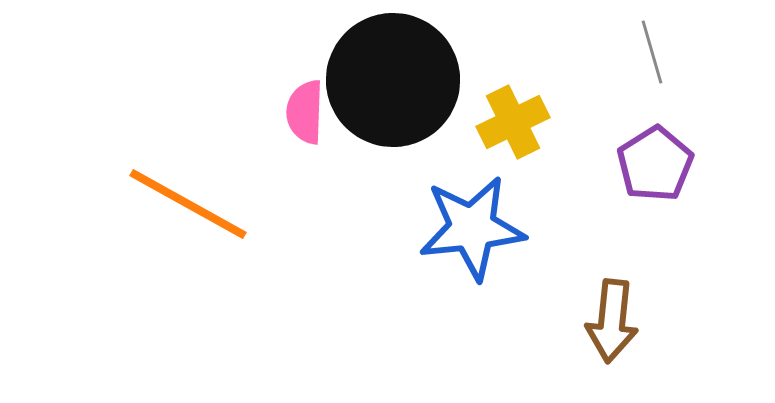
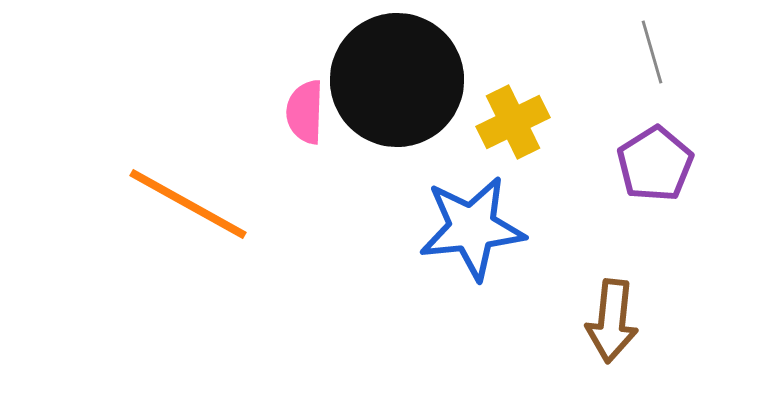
black circle: moved 4 px right
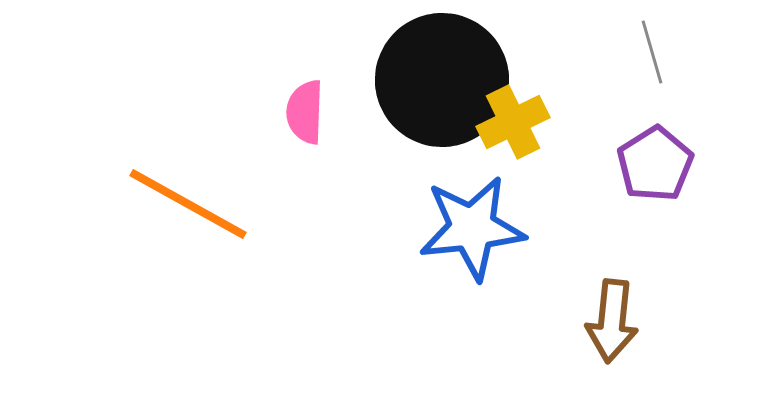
black circle: moved 45 px right
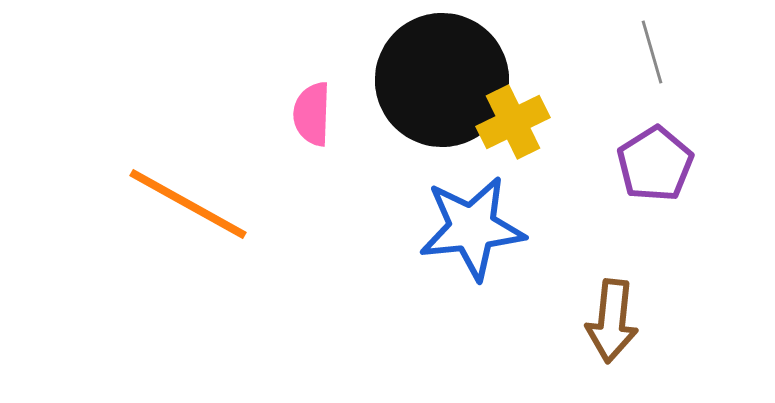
pink semicircle: moved 7 px right, 2 px down
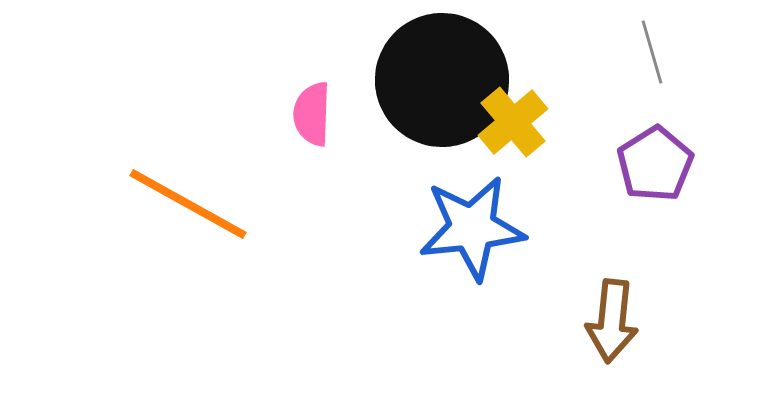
yellow cross: rotated 14 degrees counterclockwise
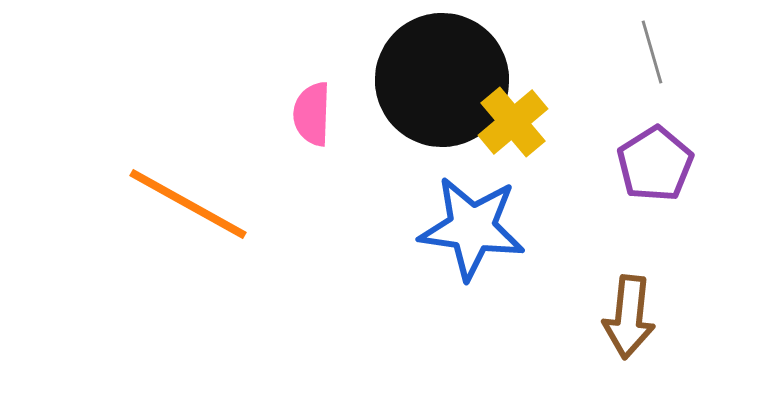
blue star: rotated 14 degrees clockwise
brown arrow: moved 17 px right, 4 px up
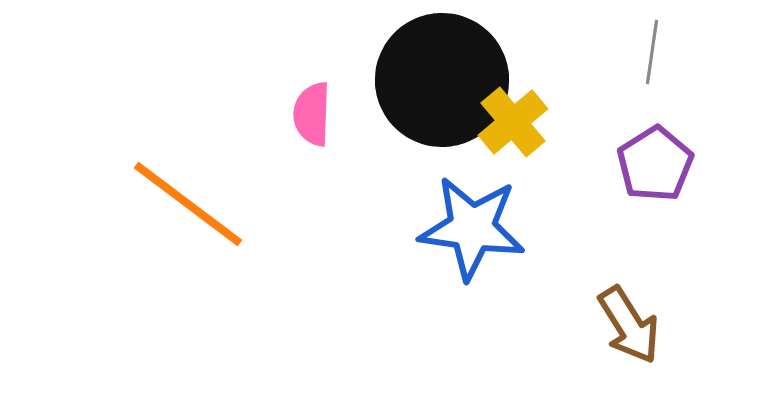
gray line: rotated 24 degrees clockwise
orange line: rotated 8 degrees clockwise
brown arrow: moved 8 px down; rotated 38 degrees counterclockwise
